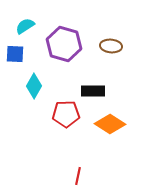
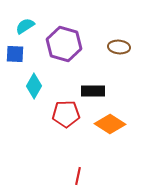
brown ellipse: moved 8 px right, 1 px down
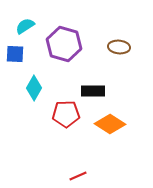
cyan diamond: moved 2 px down
red line: rotated 54 degrees clockwise
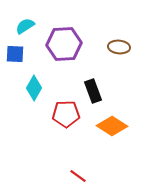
purple hexagon: rotated 20 degrees counterclockwise
black rectangle: rotated 70 degrees clockwise
orange diamond: moved 2 px right, 2 px down
red line: rotated 60 degrees clockwise
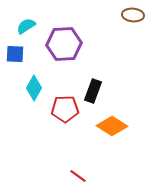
cyan semicircle: moved 1 px right
brown ellipse: moved 14 px right, 32 px up
black rectangle: rotated 40 degrees clockwise
red pentagon: moved 1 px left, 5 px up
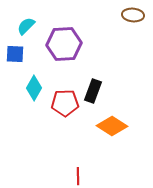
cyan semicircle: rotated 12 degrees counterclockwise
red pentagon: moved 6 px up
red line: rotated 54 degrees clockwise
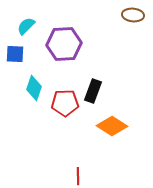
cyan diamond: rotated 10 degrees counterclockwise
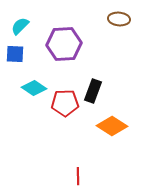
brown ellipse: moved 14 px left, 4 px down
cyan semicircle: moved 6 px left
cyan diamond: rotated 75 degrees counterclockwise
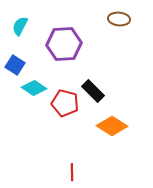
cyan semicircle: rotated 18 degrees counterclockwise
blue square: moved 11 px down; rotated 30 degrees clockwise
black rectangle: rotated 65 degrees counterclockwise
red pentagon: rotated 16 degrees clockwise
red line: moved 6 px left, 4 px up
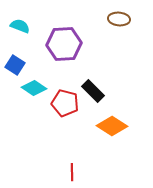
cyan semicircle: rotated 84 degrees clockwise
